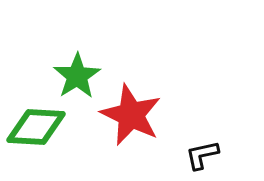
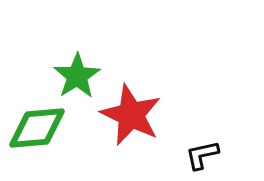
green diamond: moved 1 px right, 1 px down; rotated 8 degrees counterclockwise
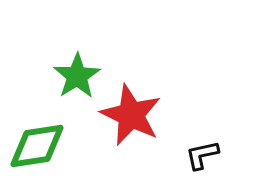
green diamond: moved 18 px down; rotated 4 degrees counterclockwise
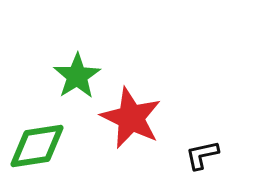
red star: moved 3 px down
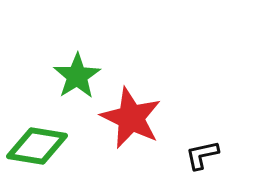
green diamond: rotated 18 degrees clockwise
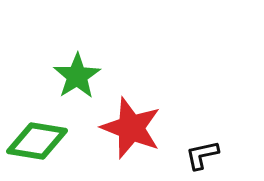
red star: moved 10 px down; rotated 4 degrees counterclockwise
green diamond: moved 5 px up
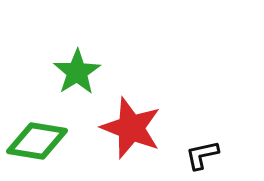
green star: moved 4 px up
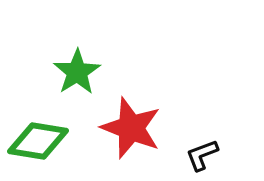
green diamond: moved 1 px right
black L-shape: rotated 9 degrees counterclockwise
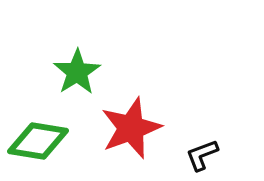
red star: rotated 30 degrees clockwise
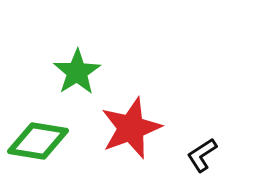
black L-shape: rotated 12 degrees counterclockwise
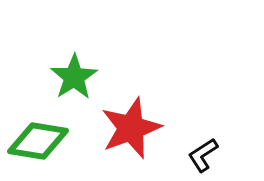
green star: moved 3 px left, 5 px down
black L-shape: moved 1 px right
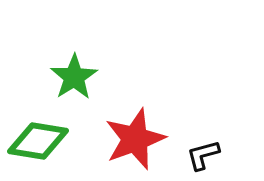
red star: moved 4 px right, 11 px down
black L-shape: rotated 18 degrees clockwise
